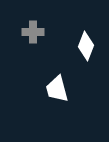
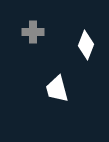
white diamond: moved 1 px up
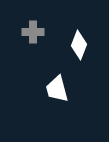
white diamond: moved 7 px left
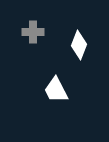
white trapezoid: moved 1 px left, 1 px down; rotated 12 degrees counterclockwise
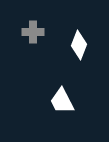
white trapezoid: moved 6 px right, 11 px down
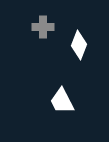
gray cross: moved 10 px right, 5 px up
